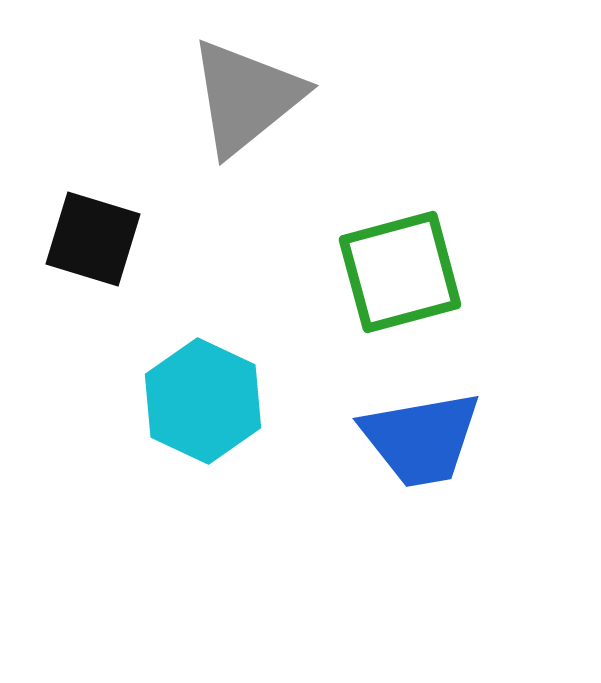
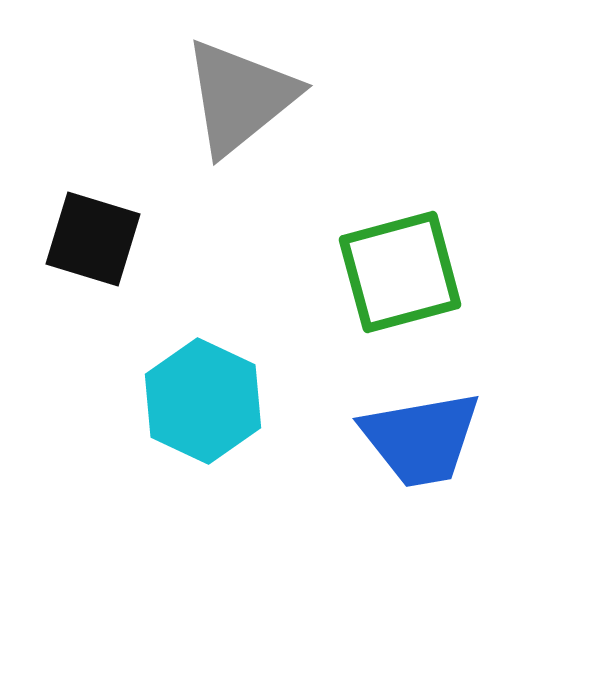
gray triangle: moved 6 px left
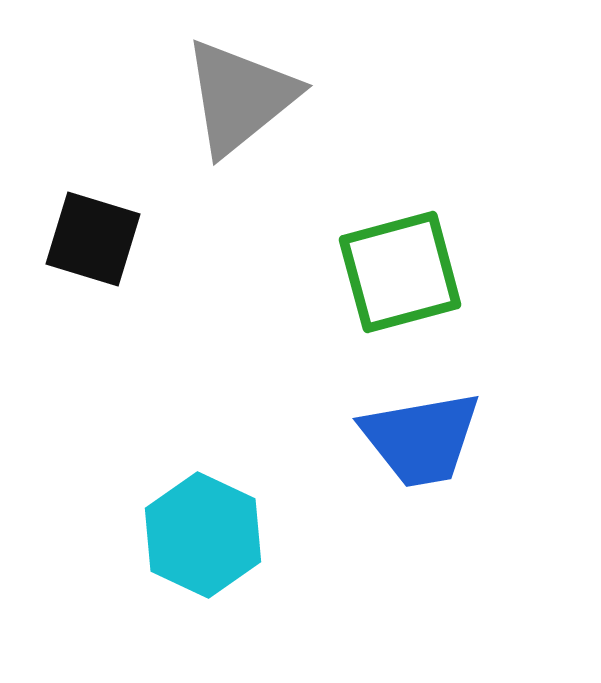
cyan hexagon: moved 134 px down
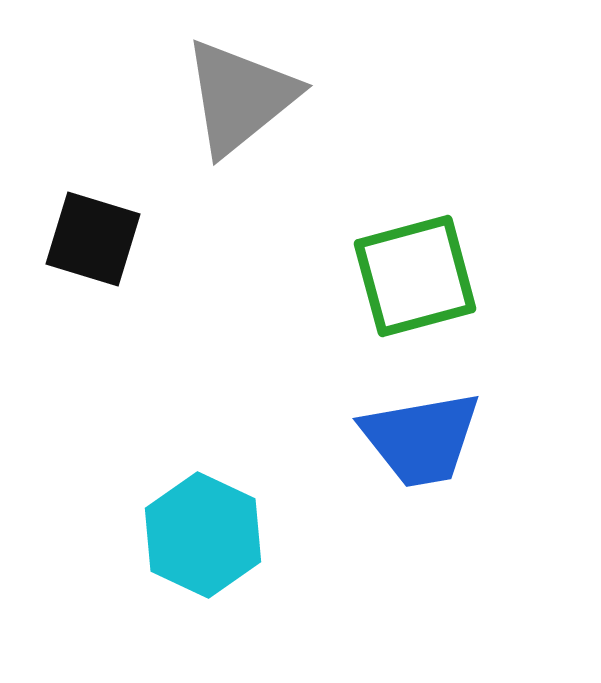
green square: moved 15 px right, 4 px down
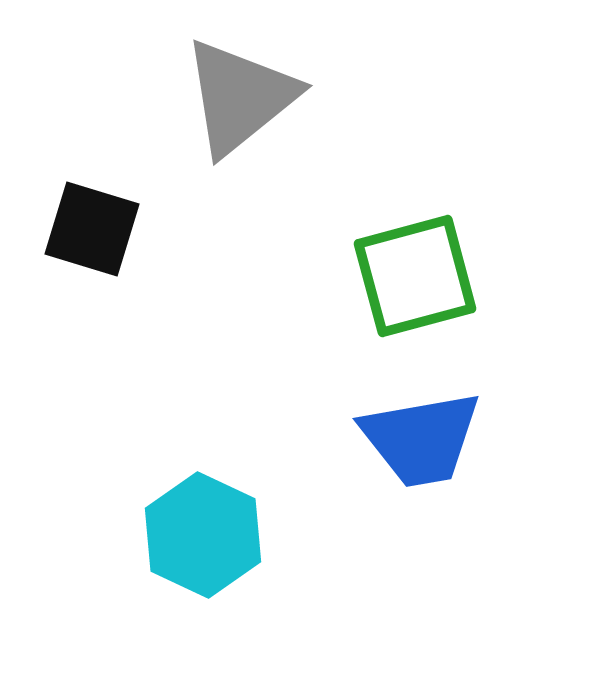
black square: moved 1 px left, 10 px up
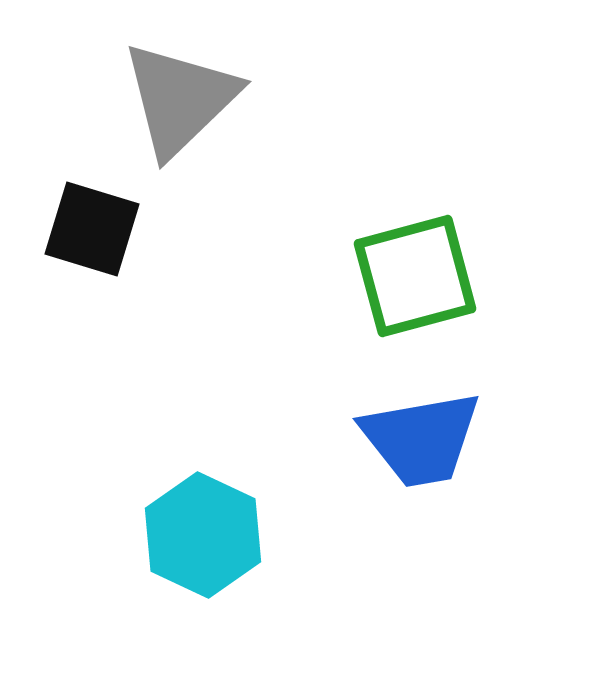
gray triangle: moved 60 px left, 2 px down; rotated 5 degrees counterclockwise
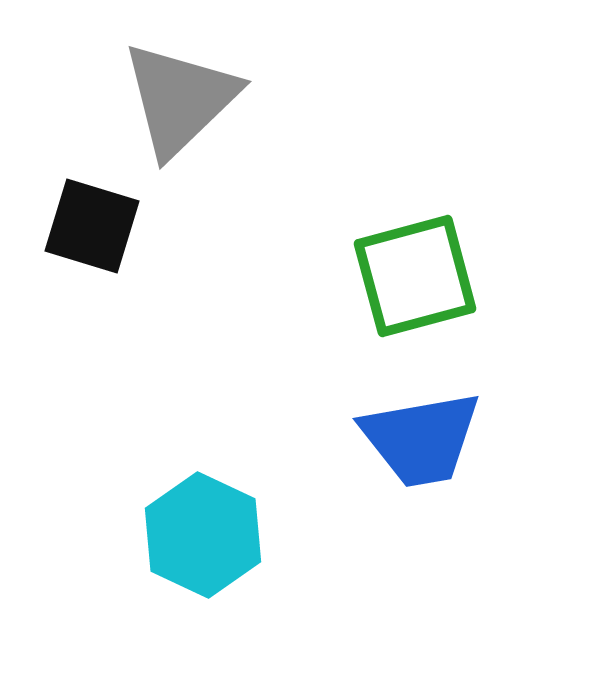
black square: moved 3 px up
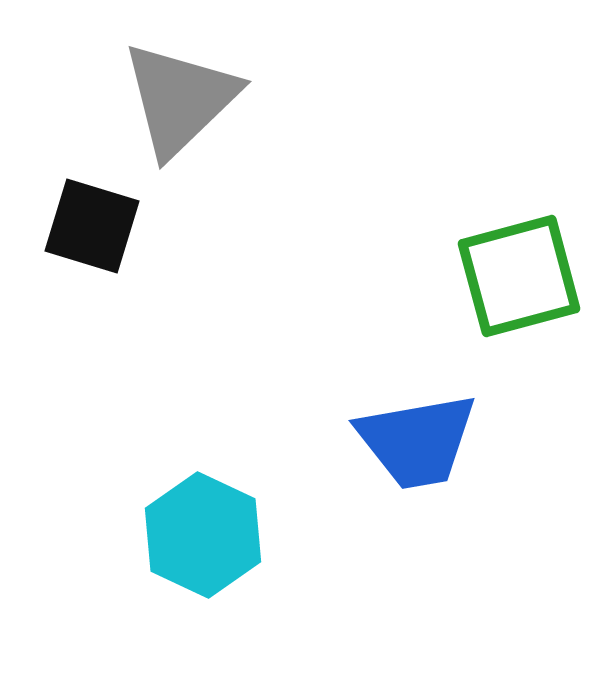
green square: moved 104 px right
blue trapezoid: moved 4 px left, 2 px down
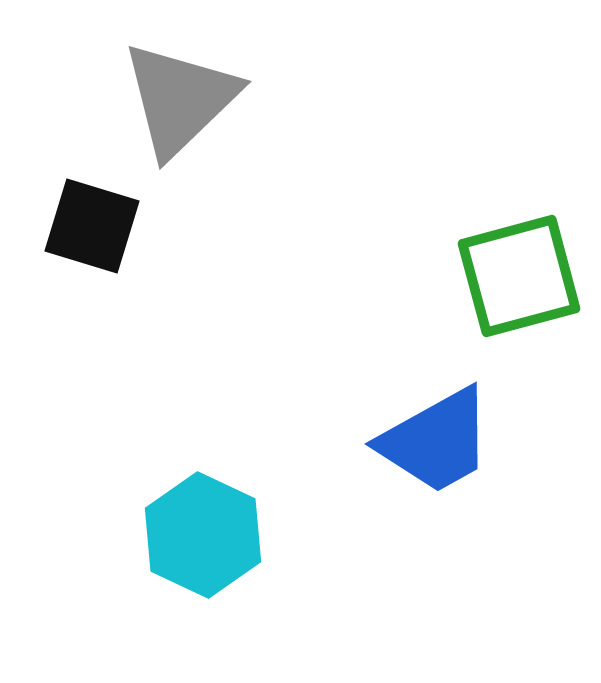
blue trapezoid: moved 19 px right; rotated 19 degrees counterclockwise
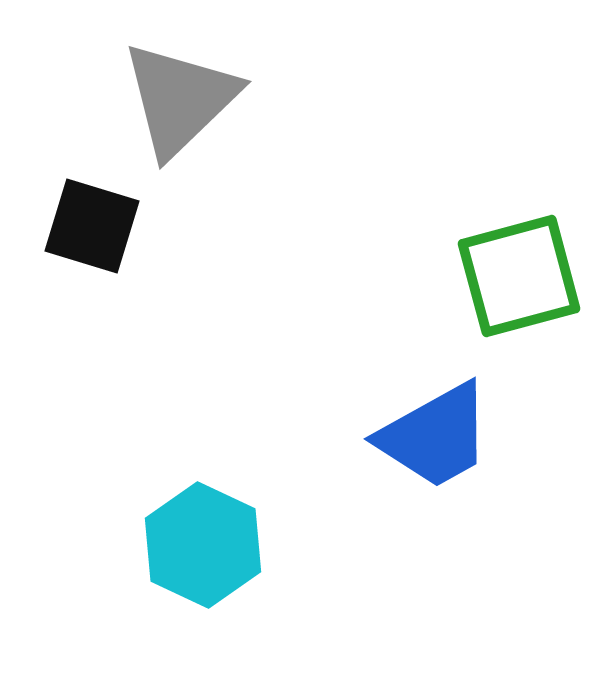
blue trapezoid: moved 1 px left, 5 px up
cyan hexagon: moved 10 px down
